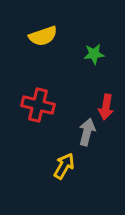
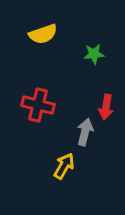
yellow semicircle: moved 2 px up
gray arrow: moved 2 px left
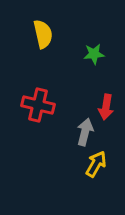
yellow semicircle: rotated 84 degrees counterclockwise
yellow arrow: moved 32 px right, 2 px up
